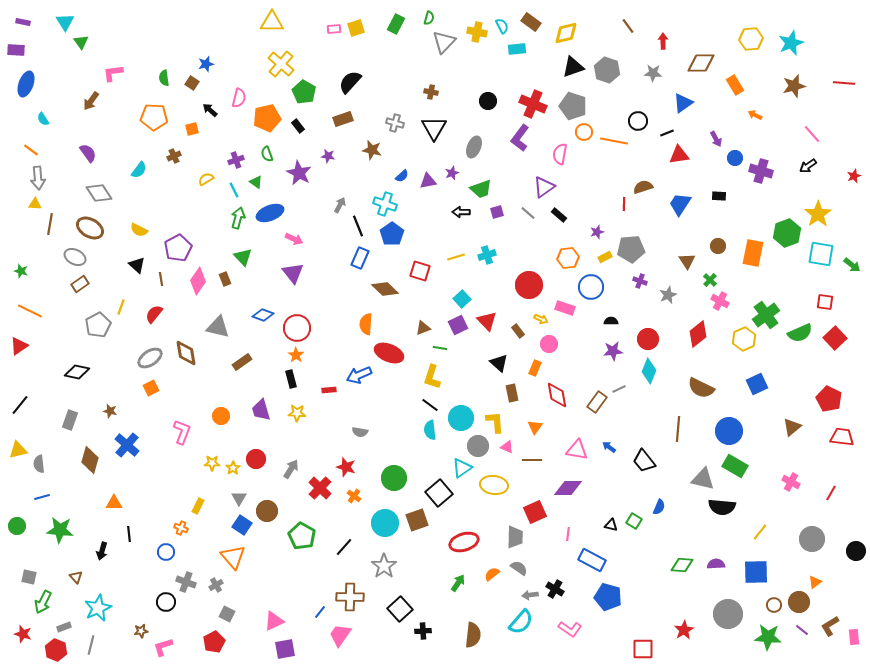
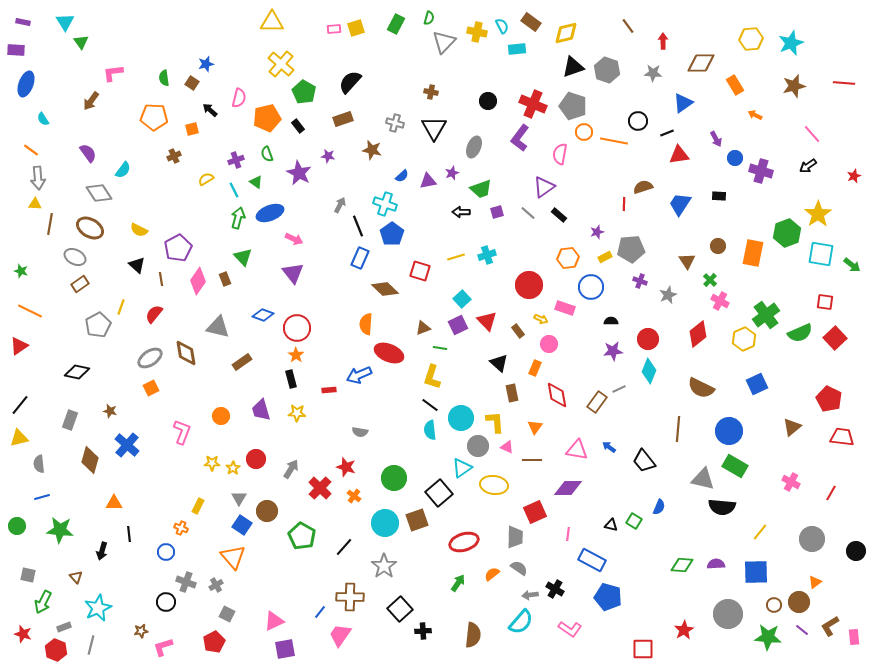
cyan semicircle at (139, 170): moved 16 px left
yellow triangle at (18, 450): moved 1 px right, 12 px up
gray square at (29, 577): moved 1 px left, 2 px up
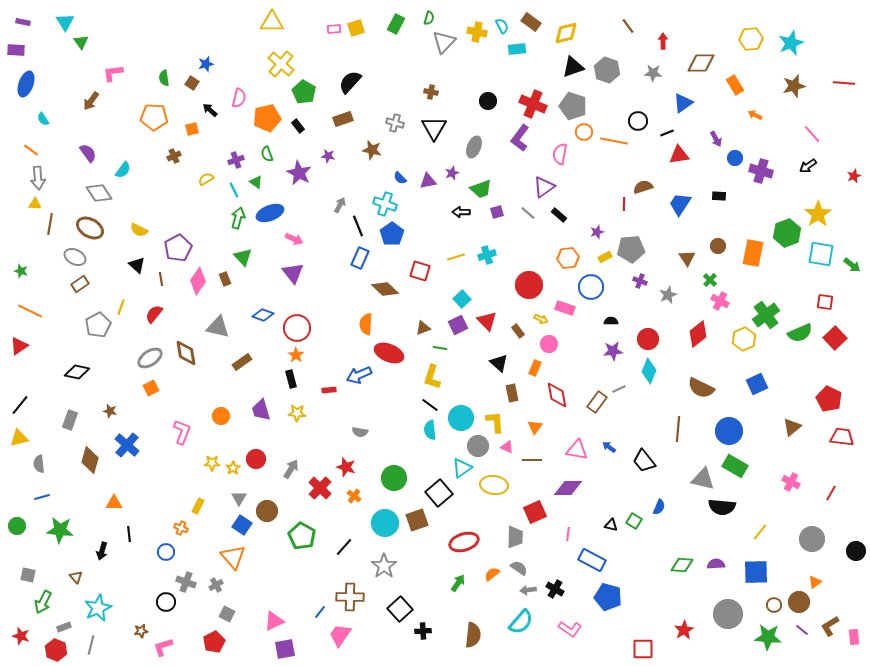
blue semicircle at (402, 176): moved 2 px left, 2 px down; rotated 88 degrees clockwise
brown triangle at (687, 261): moved 3 px up
gray arrow at (530, 595): moved 2 px left, 5 px up
red star at (23, 634): moved 2 px left, 2 px down
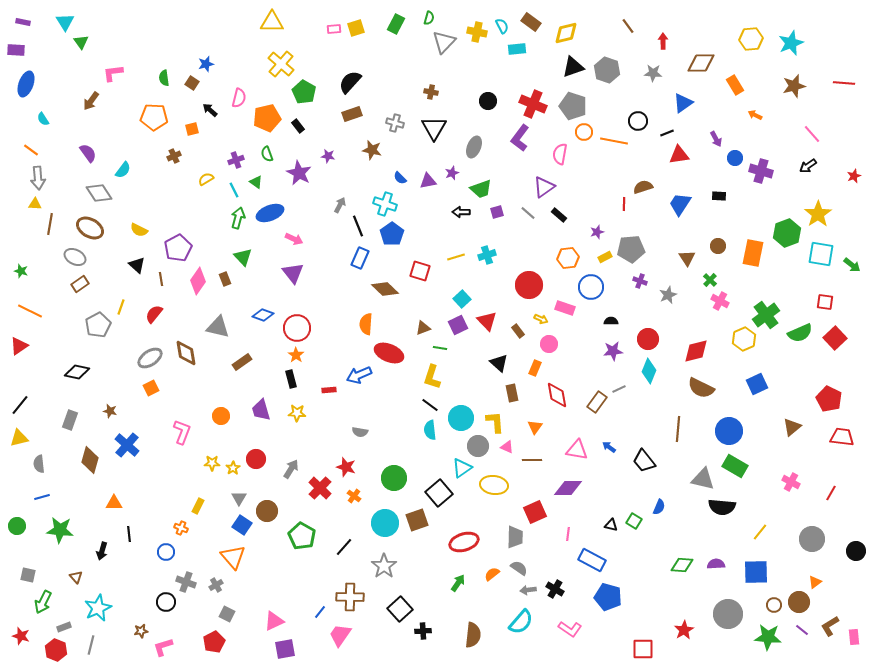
brown rectangle at (343, 119): moved 9 px right, 5 px up
red diamond at (698, 334): moved 2 px left, 17 px down; rotated 24 degrees clockwise
